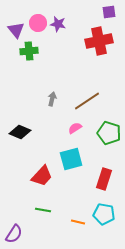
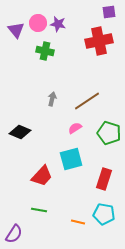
green cross: moved 16 px right; rotated 18 degrees clockwise
green line: moved 4 px left
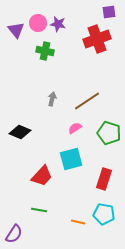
red cross: moved 2 px left, 2 px up; rotated 8 degrees counterclockwise
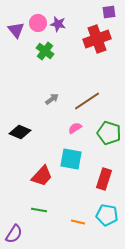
green cross: rotated 24 degrees clockwise
gray arrow: rotated 40 degrees clockwise
cyan square: rotated 25 degrees clockwise
cyan pentagon: moved 3 px right, 1 px down
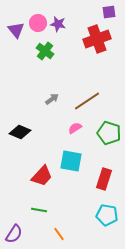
cyan square: moved 2 px down
orange line: moved 19 px left, 12 px down; rotated 40 degrees clockwise
